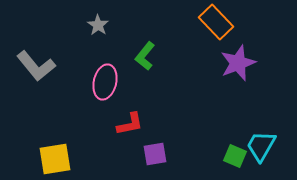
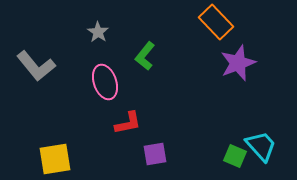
gray star: moved 7 px down
pink ellipse: rotated 32 degrees counterclockwise
red L-shape: moved 2 px left, 1 px up
cyan trapezoid: rotated 108 degrees clockwise
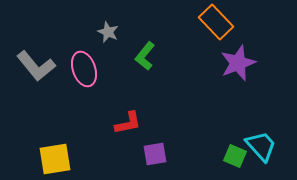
gray star: moved 10 px right; rotated 10 degrees counterclockwise
pink ellipse: moved 21 px left, 13 px up
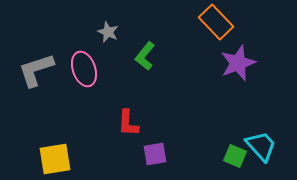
gray L-shape: moved 4 px down; rotated 111 degrees clockwise
red L-shape: rotated 104 degrees clockwise
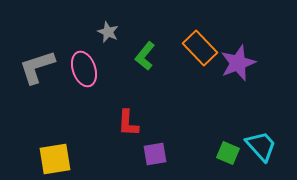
orange rectangle: moved 16 px left, 26 px down
gray L-shape: moved 1 px right, 3 px up
green square: moved 7 px left, 3 px up
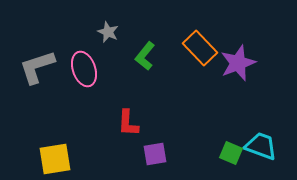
cyan trapezoid: rotated 28 degrees counterclockwise
green square: moved 3 px right
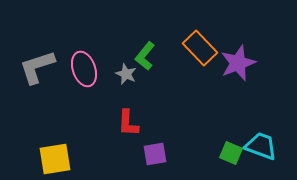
gray star: moved 18 px right, 42 px down
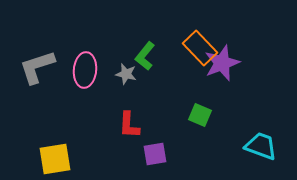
purple star: moved 16 px left
pink ellipse: moved 1 px right, 1 px down; rotated 24 degrees clockwise
gray star: rotated 10 degrees counterclockwise
red L-shape: moved 1 px right, 2 px down
green square: moved 31 px left, 38 px up
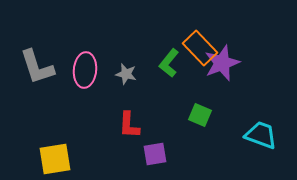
green L-shape: moved 24 px right, 7 px down
gray L-shape: rotated 90 degrees counterclockwise
cyan trapezoid: moved 11 px up
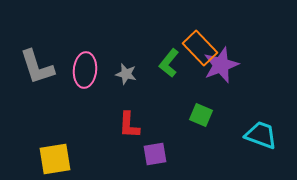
purple star: moved 1 px left, 2 px down
green square: moved 1 px right
